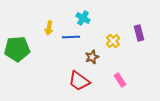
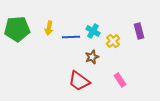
cyan cross: moved 10 px right, 13 px down
purple rectangle: moved 2 px up
green pentagon: moved 20 px up
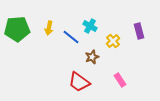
cyan cross: moved 3 px left, 5 px up
blue line: rotated 42 degrees clockwise
red trapezoid: moved 1 px down
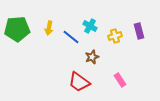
yellow cross: moved 2 px right, 5 px up; rotated 24 degrees clockwise
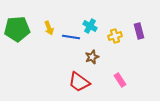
yellow arrow: rotated 32 degrees counterclockwise
blue line: rotated 30 degrees counterclockwise
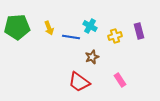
green pentagon: moved 2 px up
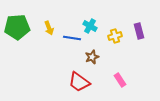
blue line: moved 1 px right, 1 px down
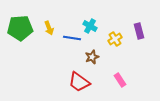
green pentagon: moved 3 px right, 1 px down
yellow cross: moved 3 px down; rotated 16 degrees counterclockwise
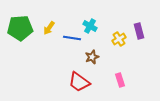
yellow arrow: rotated 56 degrees clockwise
yellow cross: moved 4 px right
pink rectangle: rotated 16 degrees clockwise
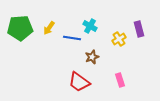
purple rectangle: moved 2 px up
